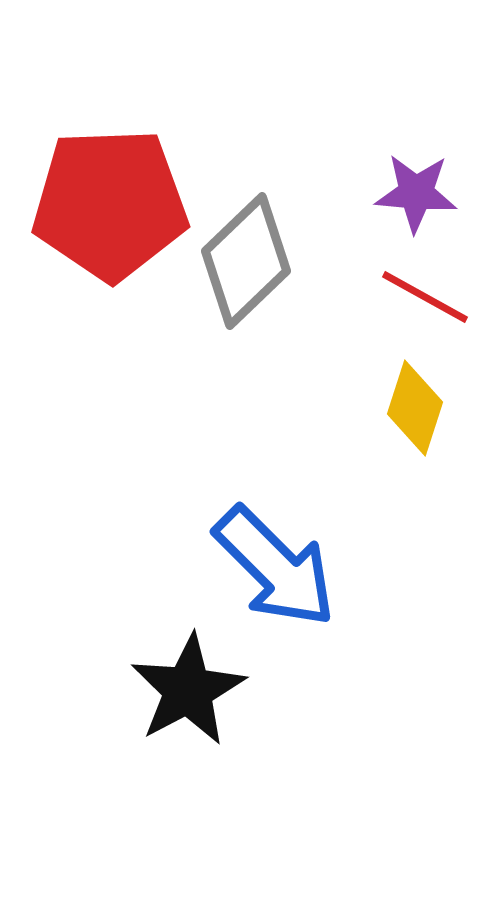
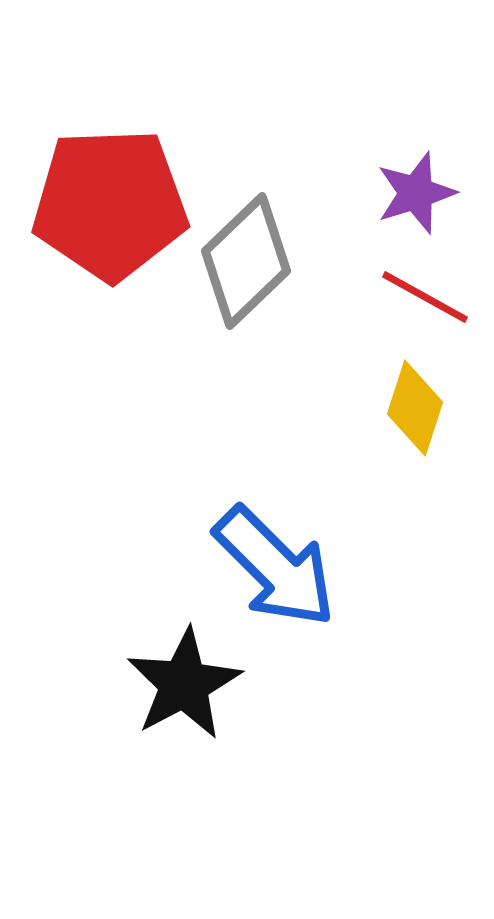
purple star: rotated 22 degrees counterclockwise
black star: moved 4 px left, 6 px up
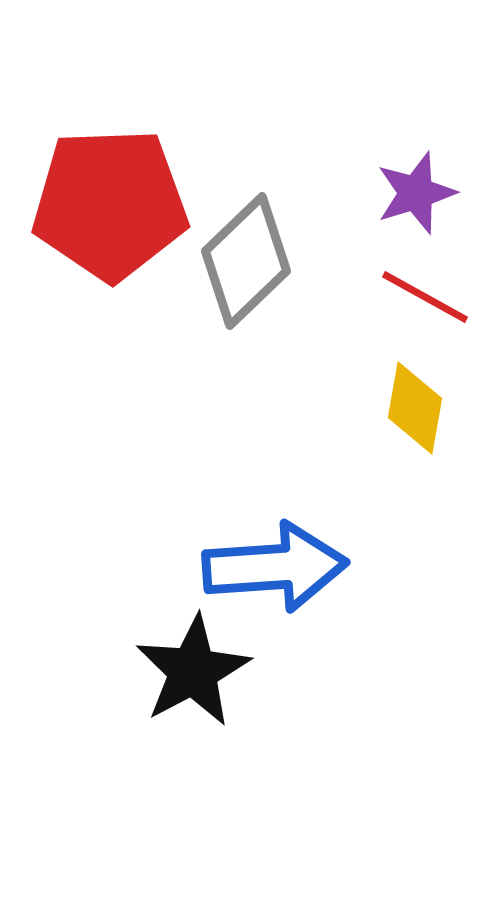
yellow diamond: rotated 8 degrees counterclockwise
blue arrow: rotated 49 degrees counterclockwise
black star: moved 9 px right, 13 px up
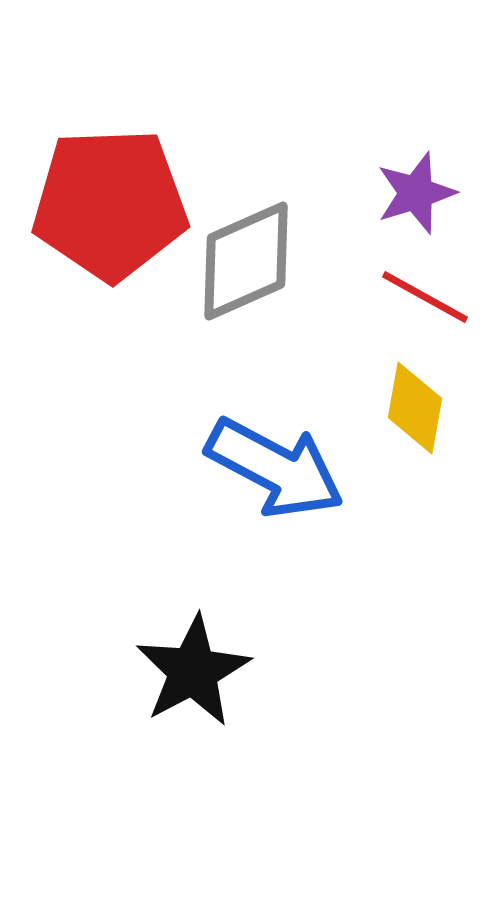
gray diamond: rotated 20 degrees clockwise
blue arrow: moved 99 px up; rotated 32 degrees clockwise
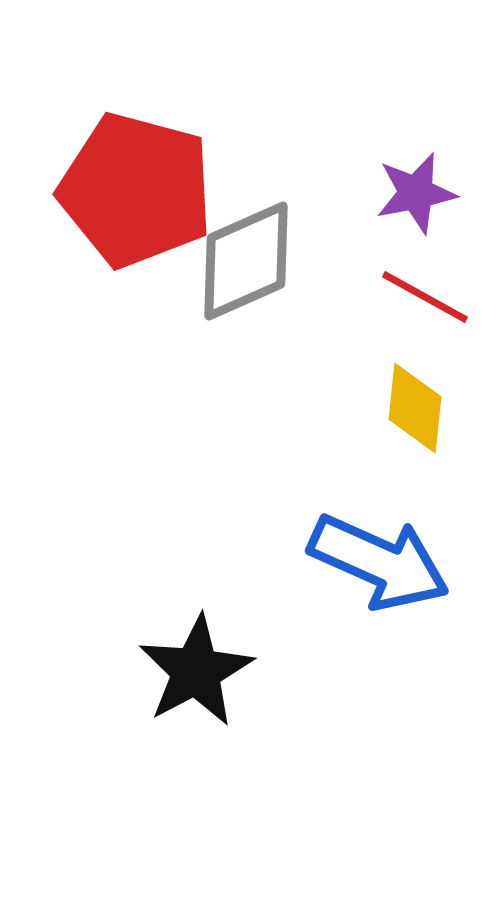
purple star: rotated 6 degrees clockwise
red pentagon: moved 26 px right, 14 px up; rotated 17 degrees clockwise
yellow diamond: rotated 4 degrees counterclockwise
blue arrow: moved 104 px right, 94 px down; rotated 4 degrees counterclockwise
black star: moved 3 px right
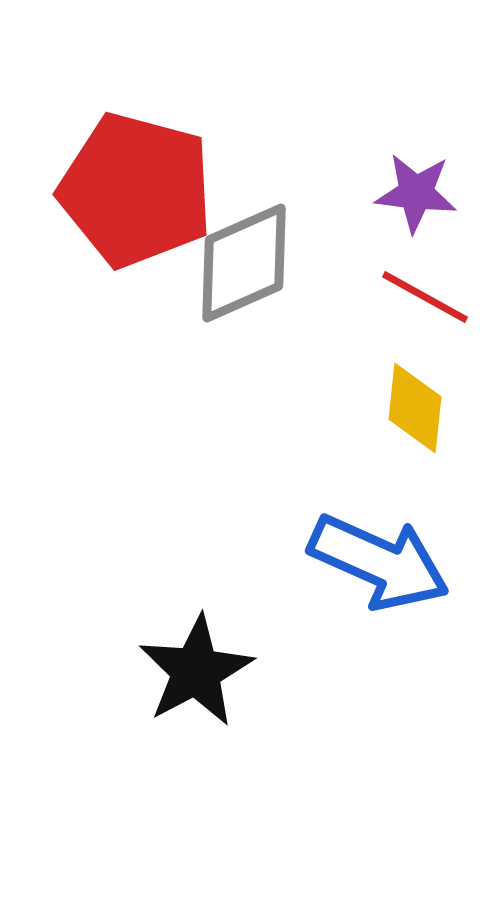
purple star: rotated 18 degrees clockwise
gray diamond: moved 2 px left, 2 px down
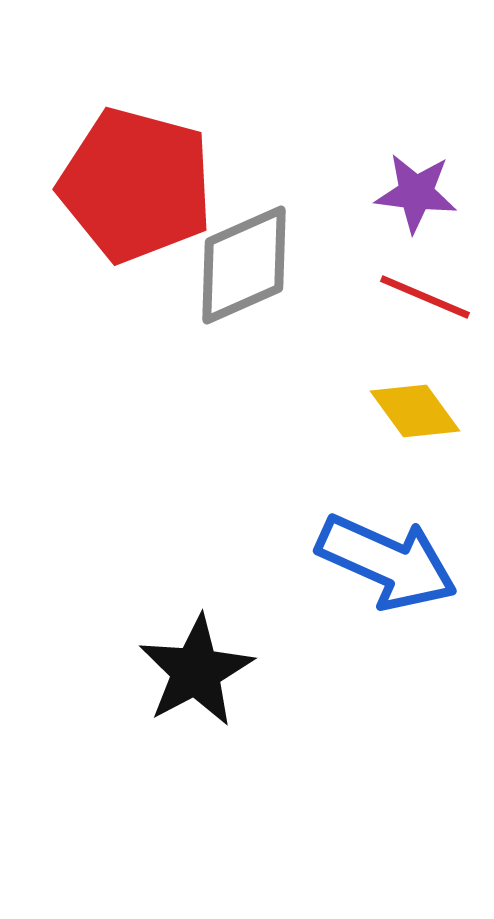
red pentagon: moved 5 px up
gray diamond: moved 2 px down
red line: rotated 6 degrees counterclockwise
yellow diamond: moved 3 px down; rotated 42 degrees counterclockwise
blue arrow: moved 8 px right
